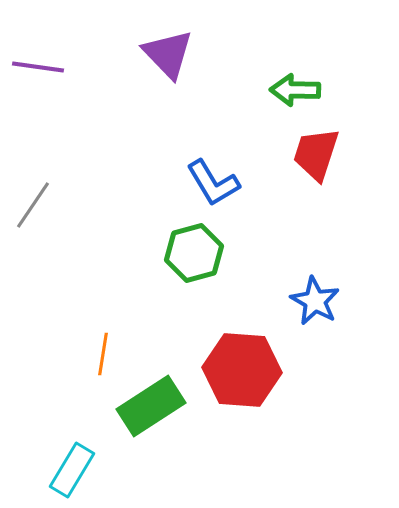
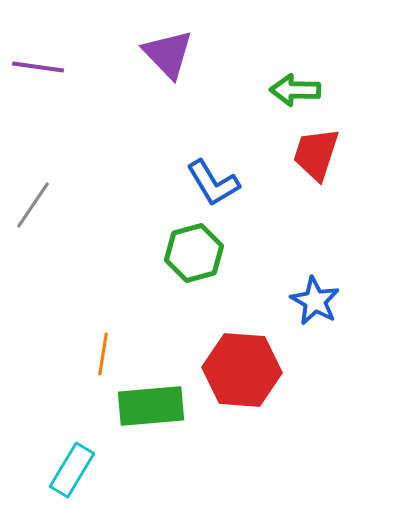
green rectangle: rotated 28 degrees clockwise
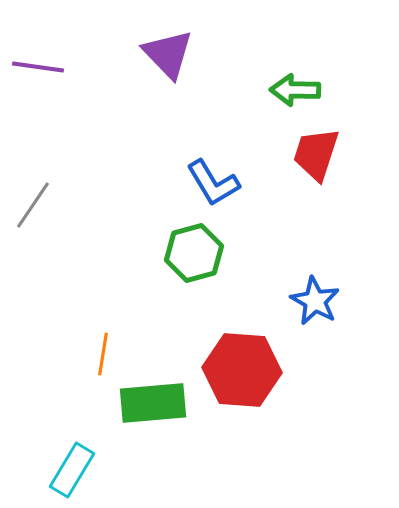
green rectangle: moved 2 px right, 3 px up
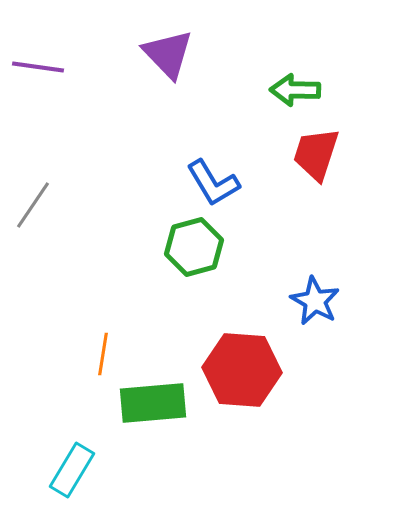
green hexagon: moved 6 px up
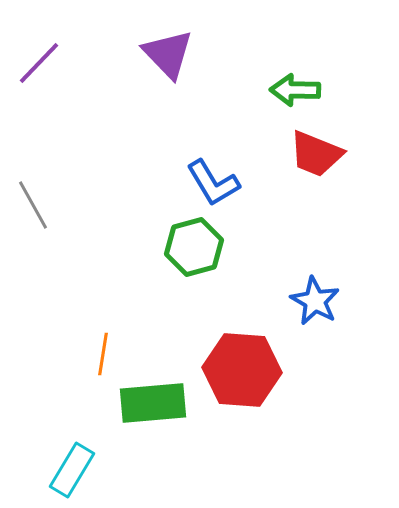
purple line: moved 1 px right, 4 px up; rotated 54 degrees counterclockwise
red trapezoid: rotated 86 degrees counterclockwise
gray line: rotated 63 degrees counterclockwise
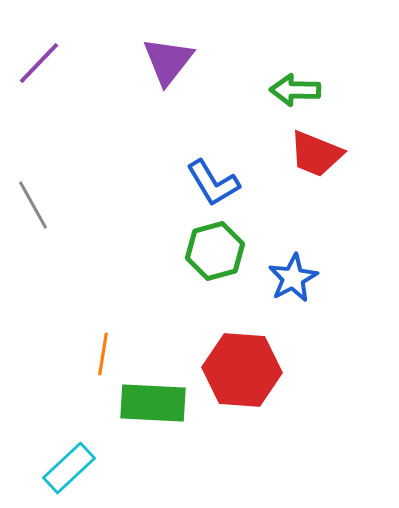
purple triangle: moved 7 px down; rotated 22 degrees clockwise
green hexagon: moved 21 px right, 4 px down
blue star: moved 22 px left, 23 px up; rotated 15 degrees clockwise
green rectangle: rotated 8 degrees clockwise
cyan rectangle: moved 3 px left, 2 px up; rotated 16 degrees clockwise
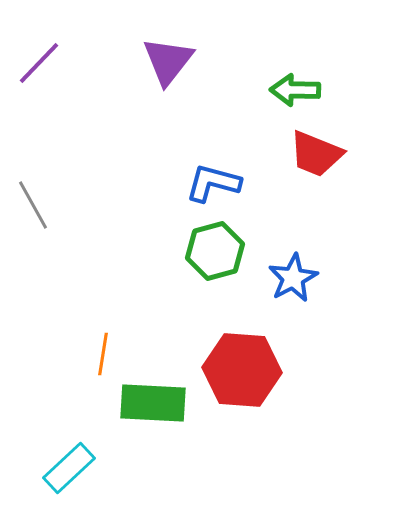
blue L-shape: rotated 136 degrees clockwise
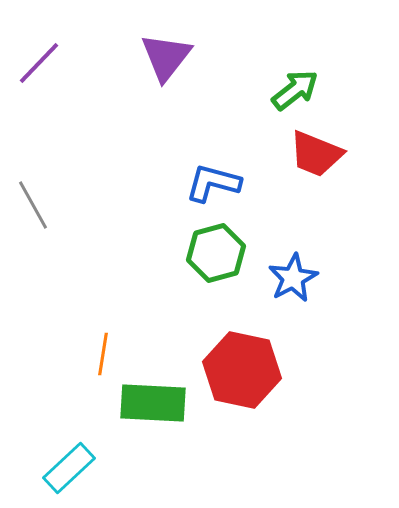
purple triangle: moved 2 px left, 4 px up
green arrow: rotated 141 degrees clockwise
green hexagon: moved 1 px right, 2 px down
red hexagon: rotated 8 degrees clockwise
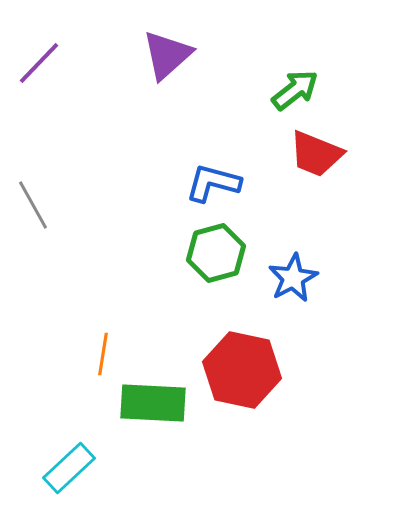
purple triangle: moved 1 px right, 2 px up; rotated 10 degrees clockwise
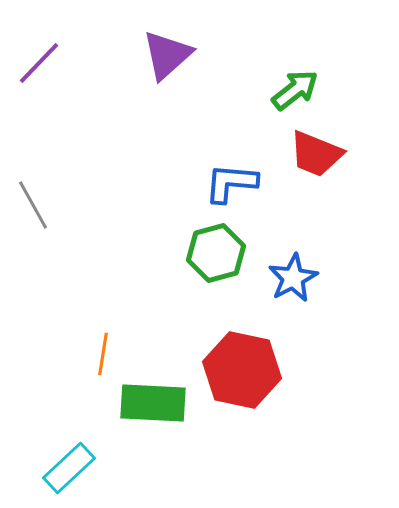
blue L-shape: moved 18 px right; rotated 10 degrees counterclockwise
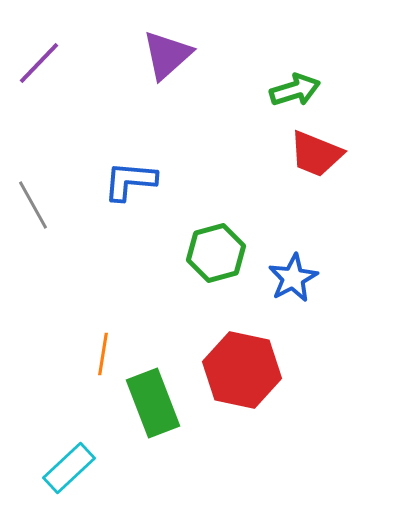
green arrow: rotated 21 degrees clockwise
blue L-shape: moved 101 px left, 2 px up
green rectangle: rotated 66 degrees clockwise
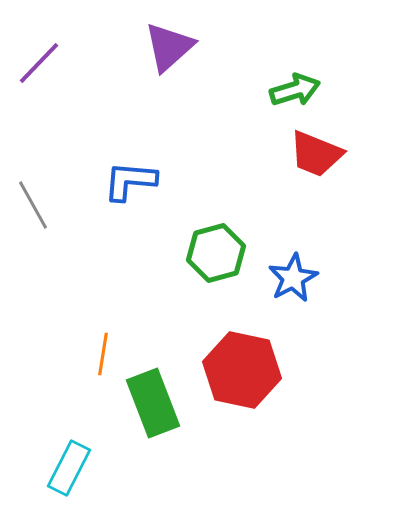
purple triangle: moved 2 px right, 8 px up
cyan rectangle: rotated 20 degrees counterclockwise
